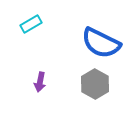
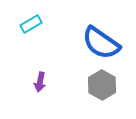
blue semicircle: rotated 9 degrees clockwise
gray hexagon: moved 7 px right, 1 px down
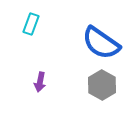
cyan rectangle: rotated 40 degrees counterclockwise
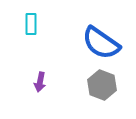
cyan rectangle: rotated 20 degrees counterclockwise
gray hexagon: rotated 8 degrees counterclockwise
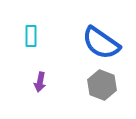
cyan rectangle: moved 12 px down
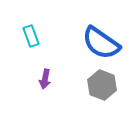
cyan rectangle: rotated 20 degrees counterclockwise
purple arrow: moved 5 px right, 3 px up
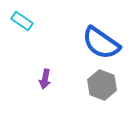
cyan rectangle: moved 9 px left, 15 px up; rotated 35 degrees counterclockwise
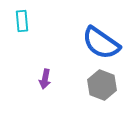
cyan rectangle: rotated 50 degrees clockwise
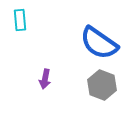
cyan rectangle: moved 2 px left, 1 px up
blue semicircle: moved 2 px left
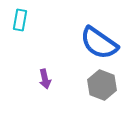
cyan rectangle: rotated 15 degrees clockwise
purple arrow: rotated 24 degrees counterclockwise
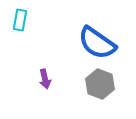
blue semicircle: moved 2 px left
gray hexagon: moved 2 px left, 1 px up
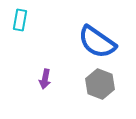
blue semicircle: moved 1 px up
purple arrow: rotated 24 degrees clockwise
